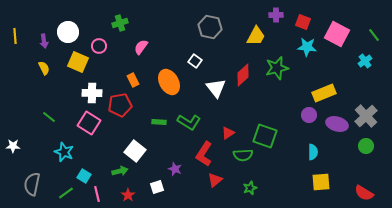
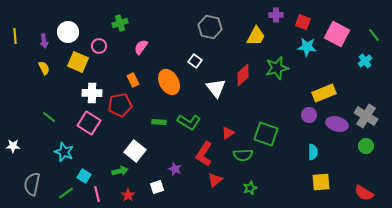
gray cross at (366, 116): rotated 15 degrees counterclockwise
green square at (265, 136): moved 1 px right, 2 px up
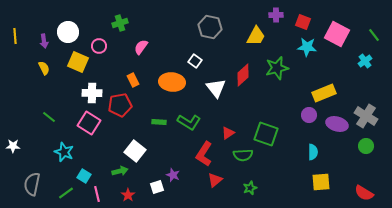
orange ellipse at (169, 82): moved 3 px right; rotated 55 degrees counterclockwise
purple star at (175, 169): moved 2 px left, 6 px down
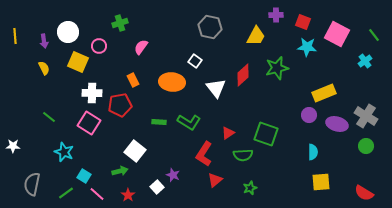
white square at (157, 187): rotated 24 degrees counterclockwise
pink line at (97, 194): rotated 35 degrees counterclockwise
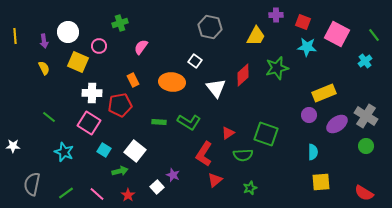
purple ellipse at (337, 124): rotated 50 degrees counterclockwise
cyan square at (84, 176): moved 20 px right, 26 px up
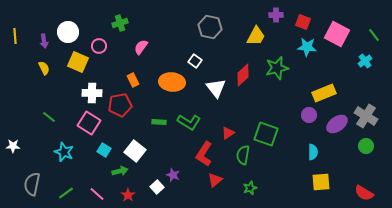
green semicircle at (243, 155): rotated 102 degrees clockwise
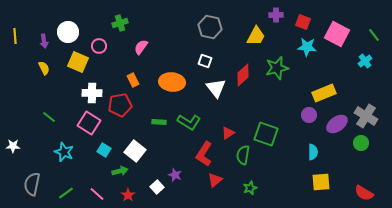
white square at (195, 61): moved 10 px right; rotated 16 degrees counterclockwise
green circle at (366, 146): moved 5 px left, 3 px up
purple star at (173, 175): moved 2 px right
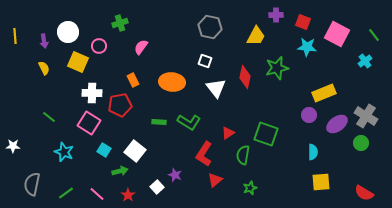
red diamond at (243, 75): moved 2 px right, 2 px down; rotated 35 degrees counterclockwise
